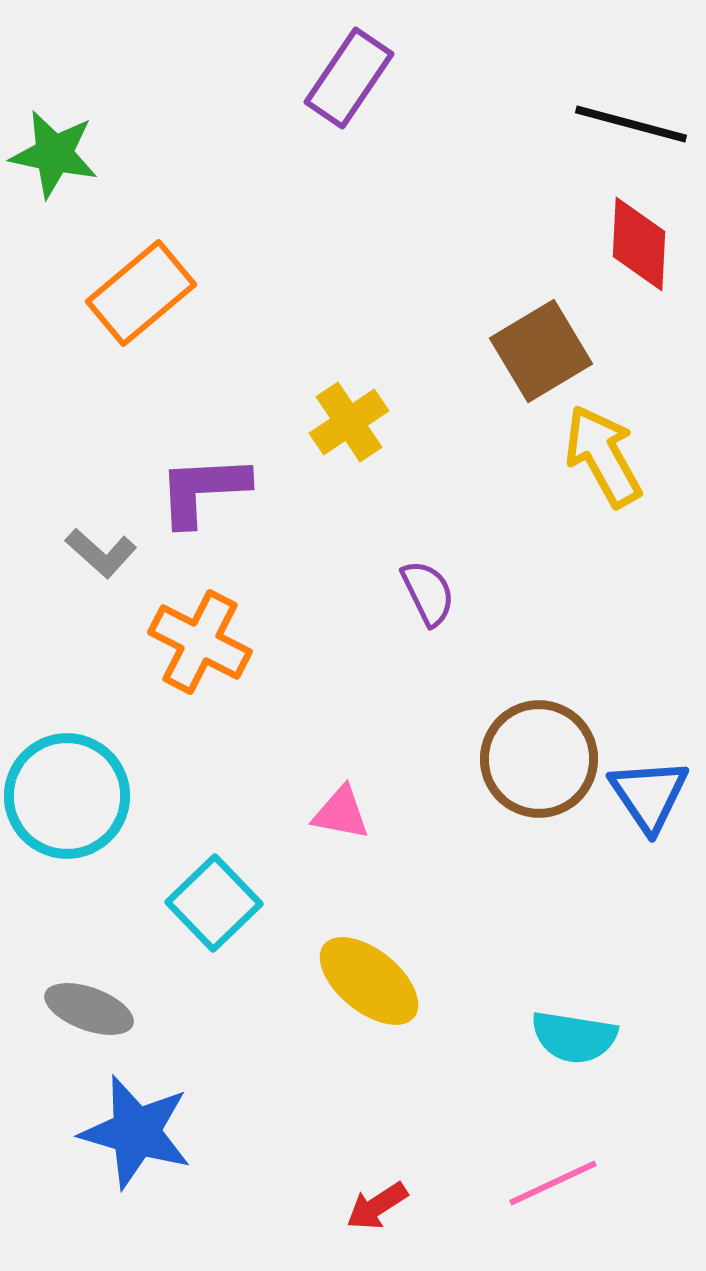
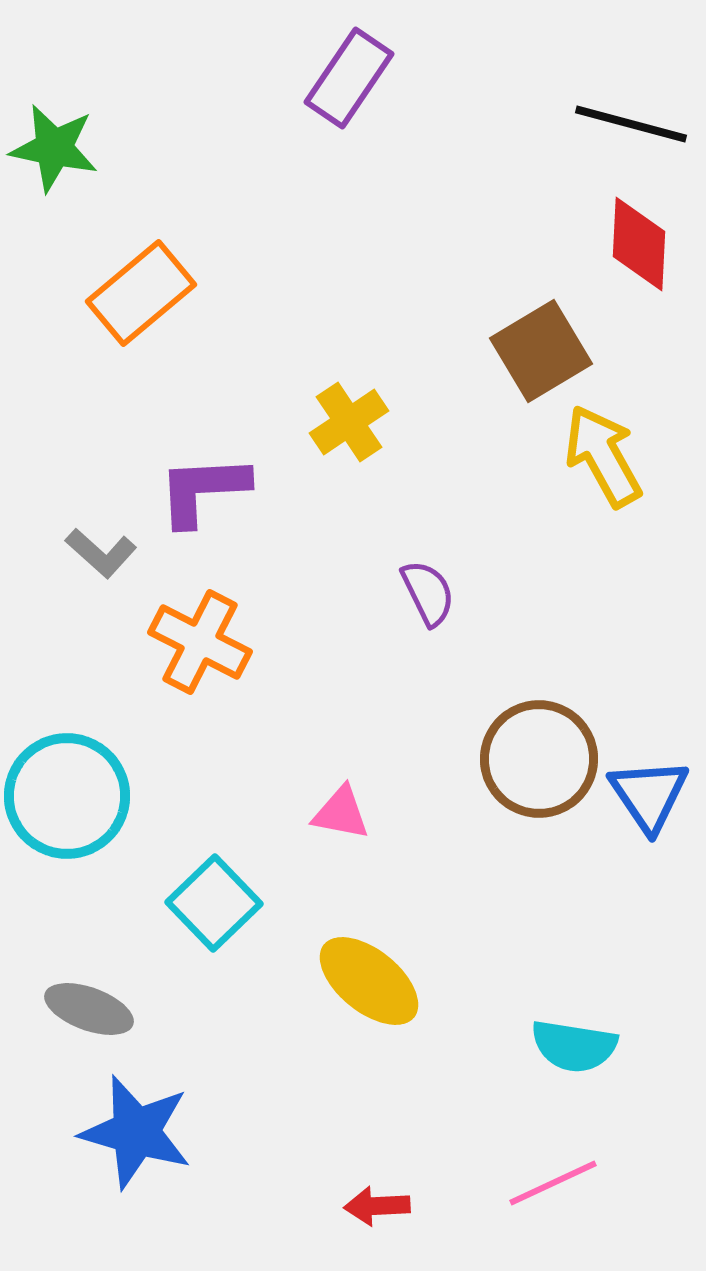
green star: moved 6 px up
cyan semicircle: moved 9 px down
red arrow: rotated 30 degrees clockwise
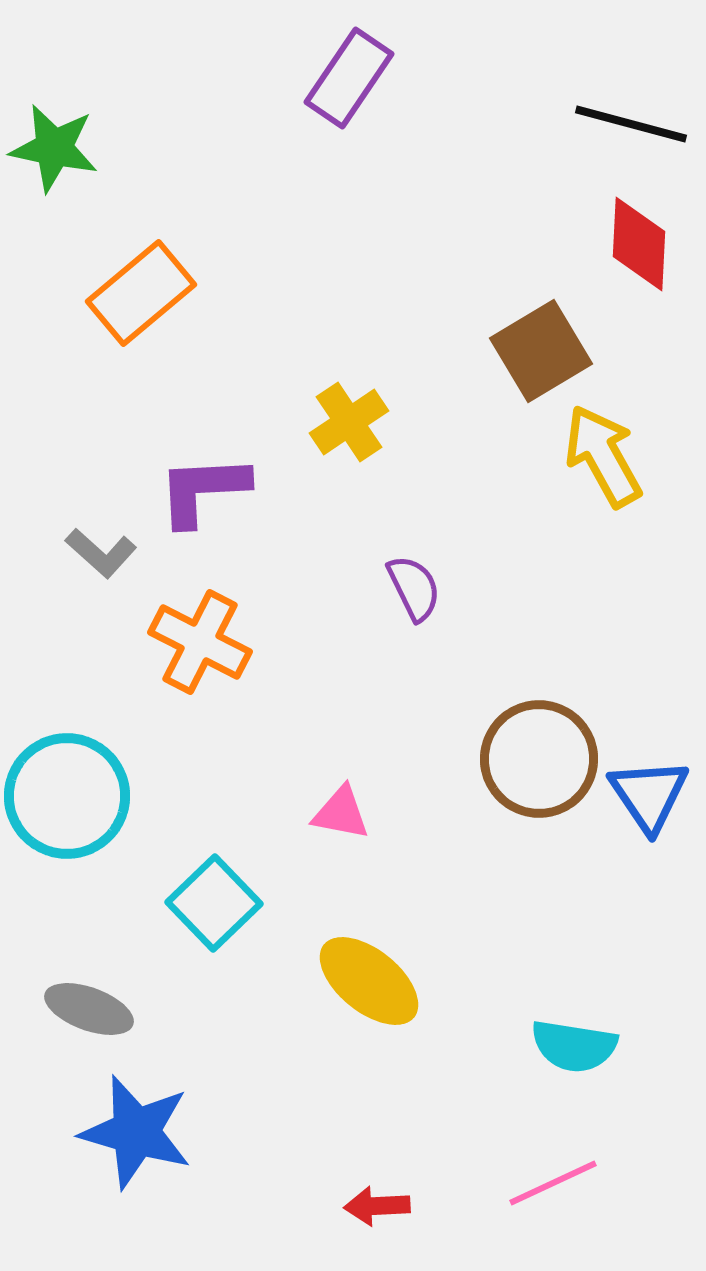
purple semicircle: moved 14 px left, 5 px up
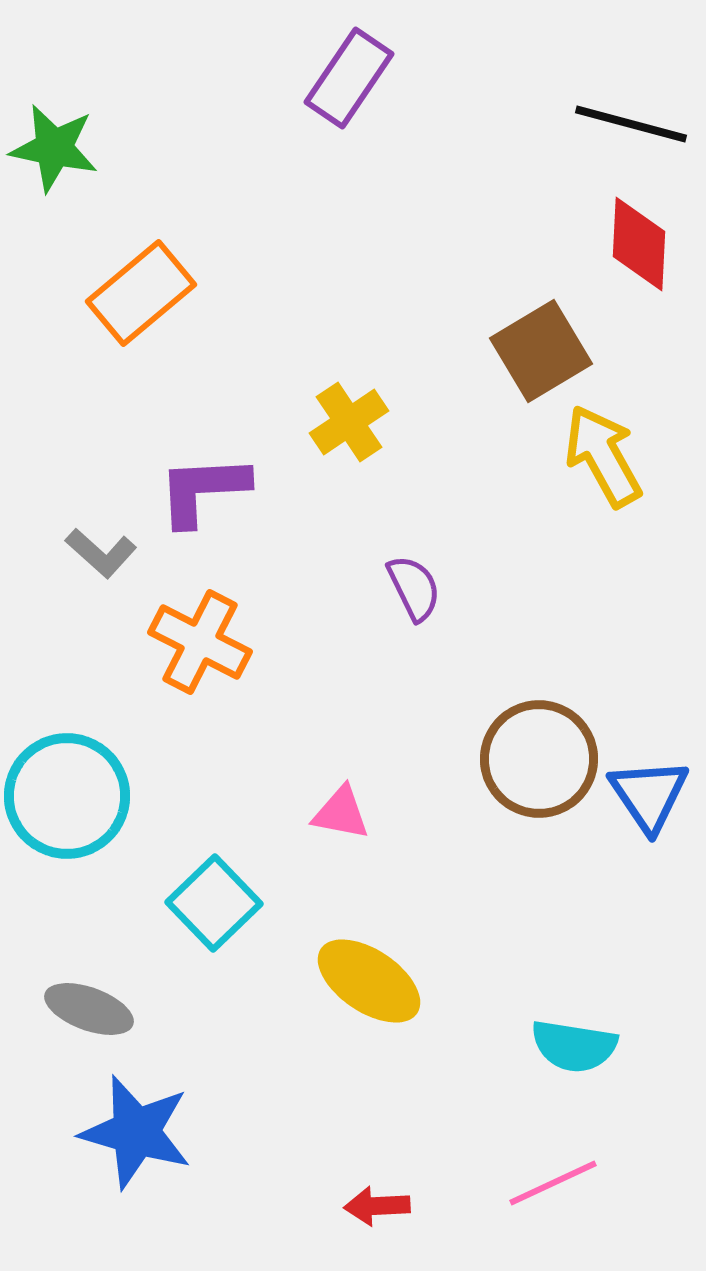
yellow ellipse: rotated 5 degrees counterclockwise
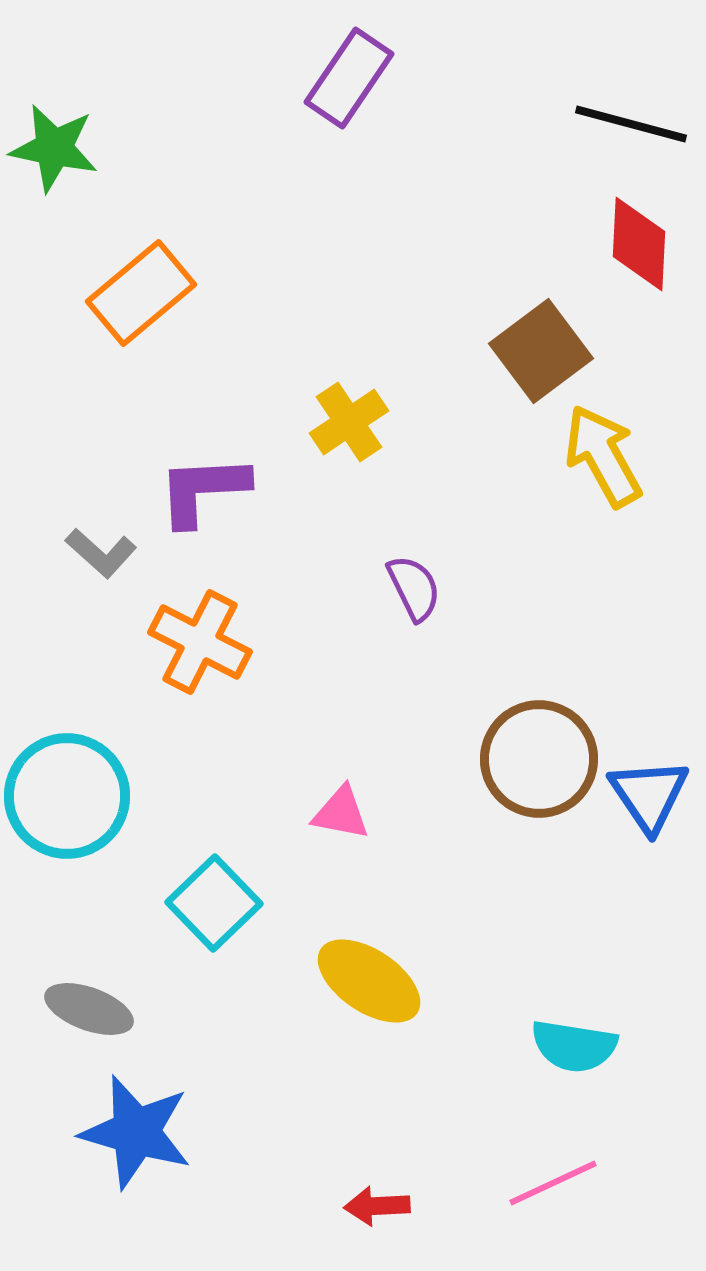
brown square: rotated 6 degrees counterclockwise
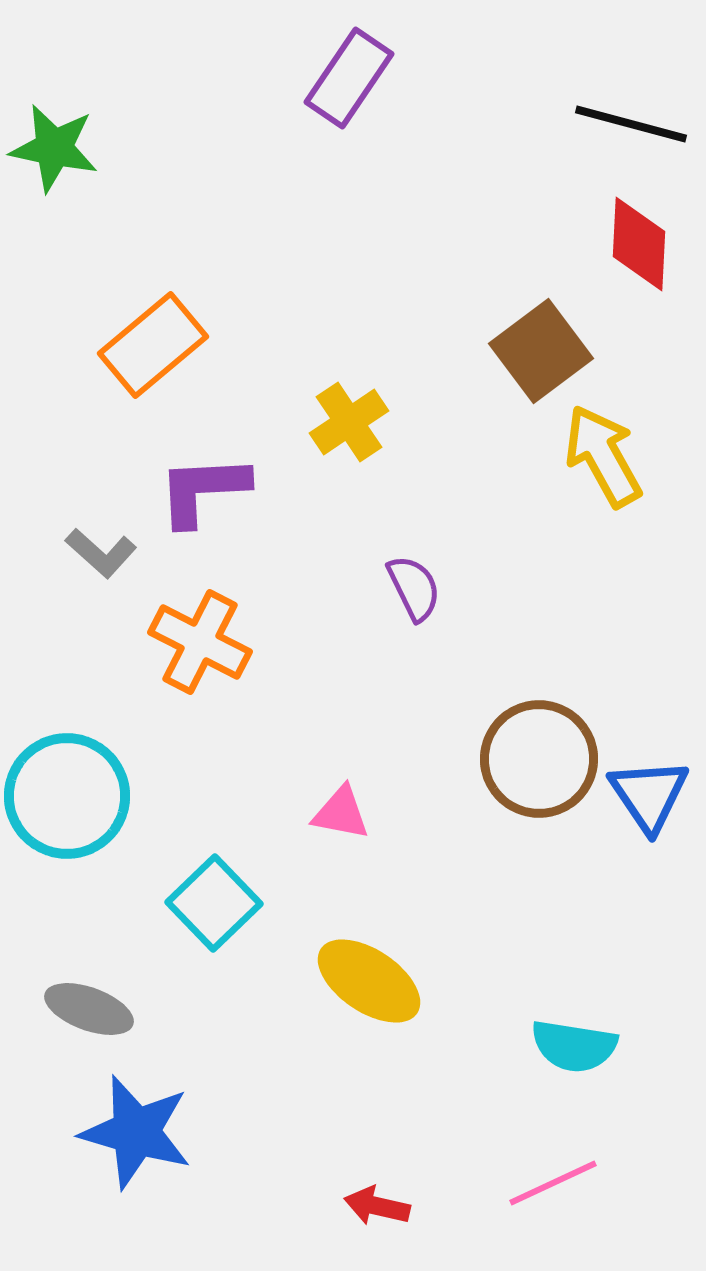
orange rectangle: moved 12 px right, 52 px down
red arrow: rotated 16 degrees clockwise
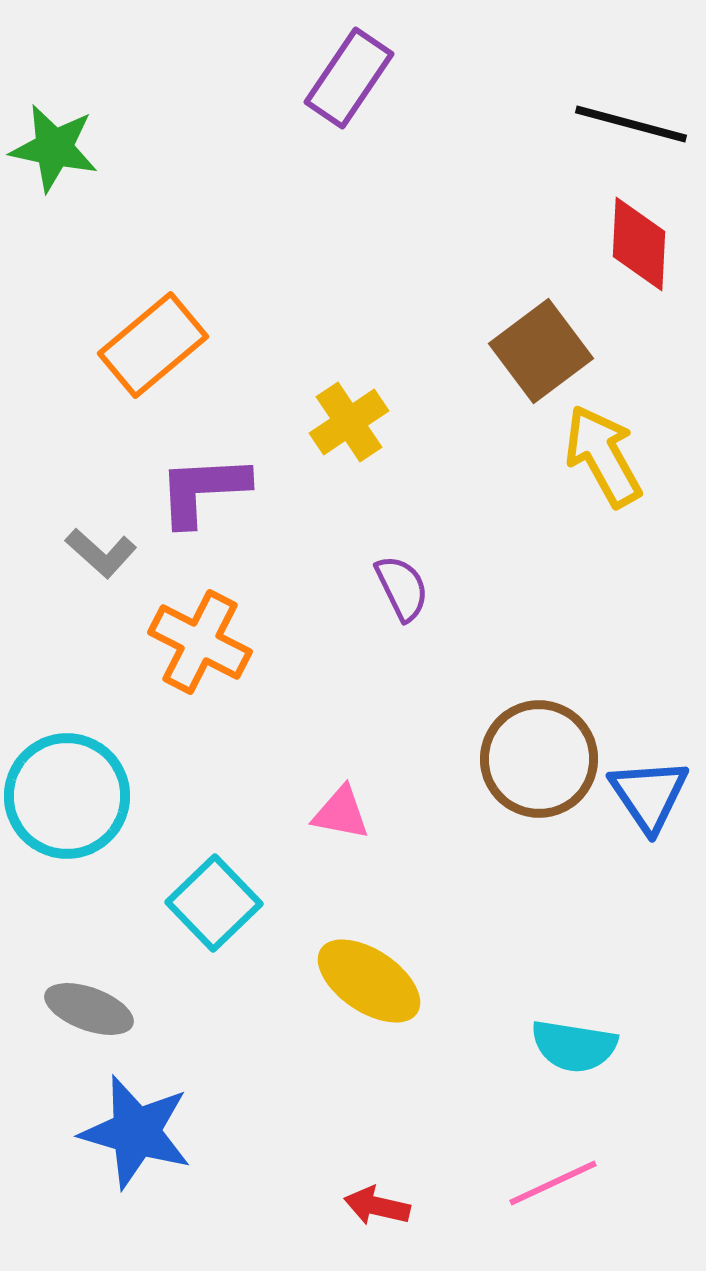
purple semicircle: moved 12 px left
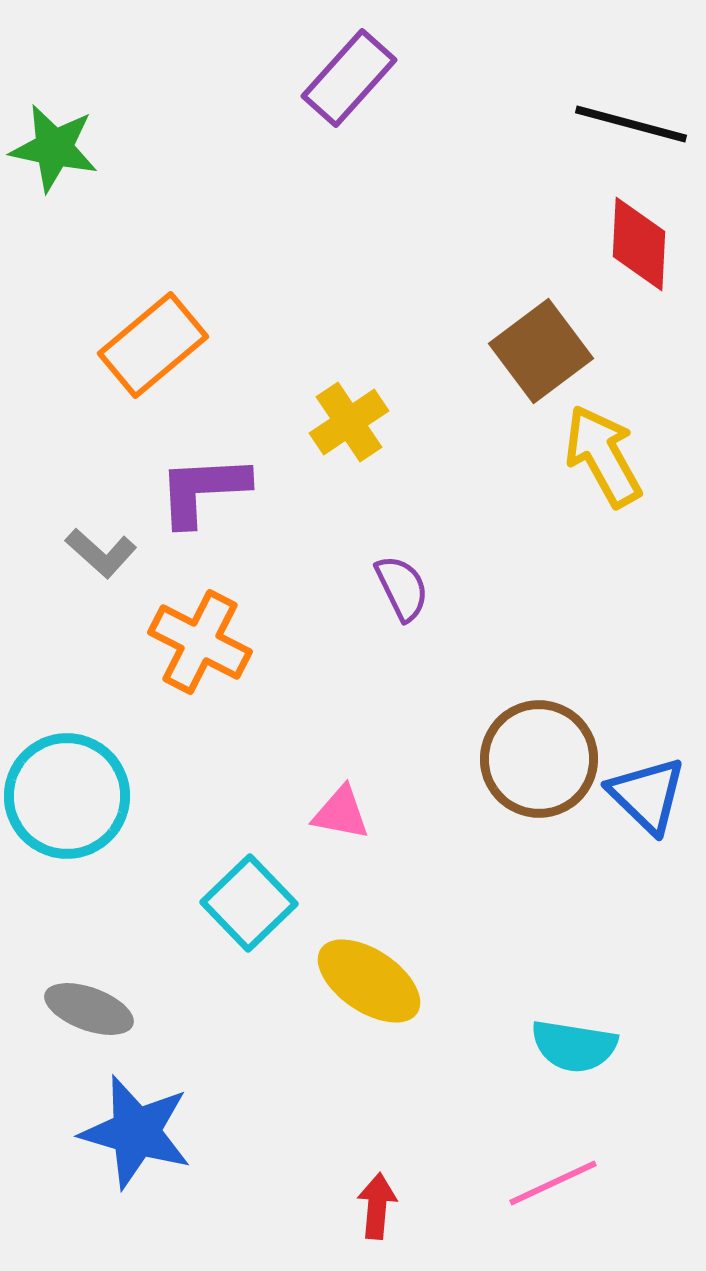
purple rectangle: rotated 8 degrees clockwise
blue triangle: moved 2 px left; rotated 12 degrees counterclockwise
cyan square: moved 35 px right
red arrow: rotated 82 degrees clockwise
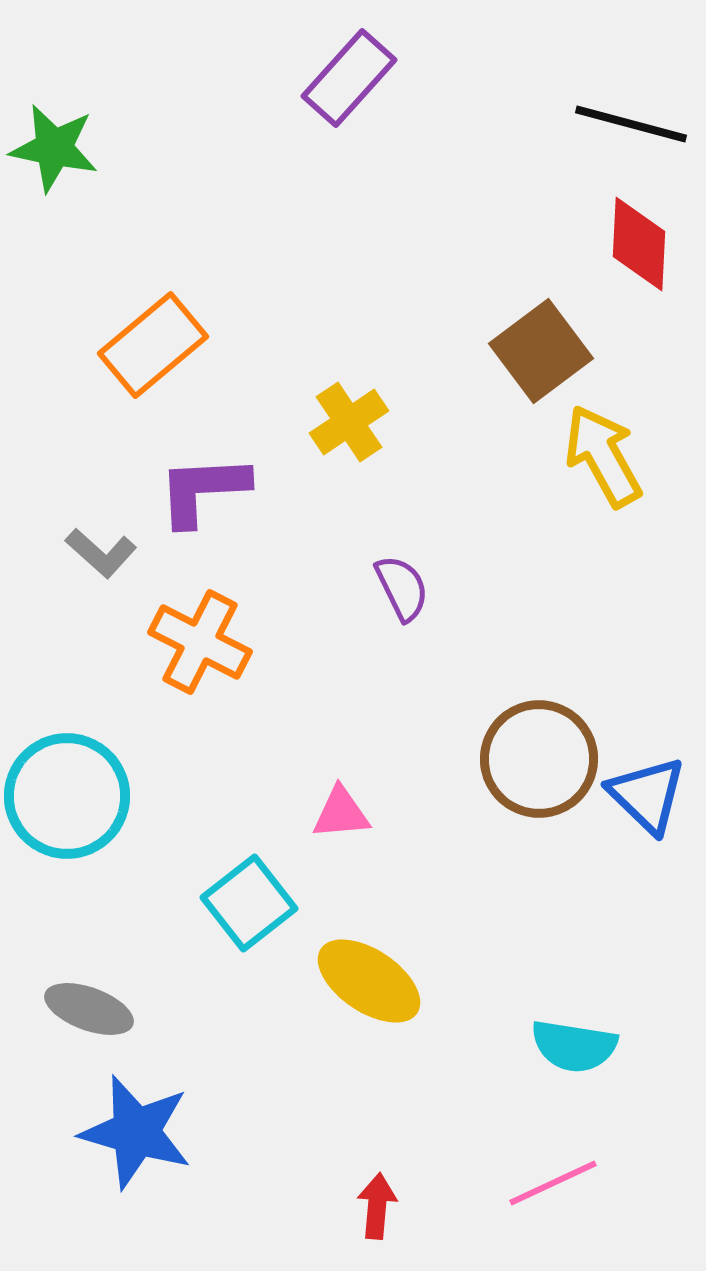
pink triangle: rotated 16 degrees counterclockwise
cyan square: rotated 6 degrees clockwise
